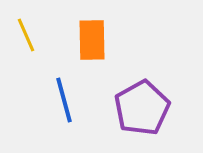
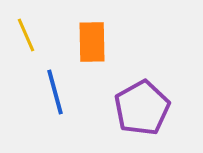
orange rectangle: moved 2 px down
blue line: moved 9 px left, 8 px up
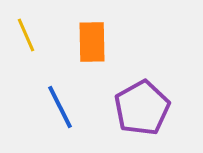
blue line: moved 5 px right, 15 px down; rotated 12 degrees counterclockwise
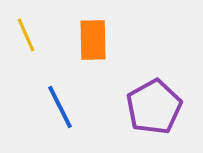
orange rectangle: moved 1 px right, 2 px up
purple pentagon: moved 12 px right, 1 px up
